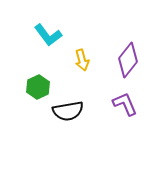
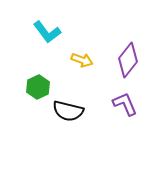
cyan L-shape: moved 1 px left, 3 px up
yellow arrow: rotated 55 degrees counterclockwise
black semicircle: rotated 24 degrees clockwise
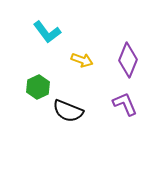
purple diamond: rotated 16 degrees counterclockwise
black semicircle: rotated 8 degrees clockwise
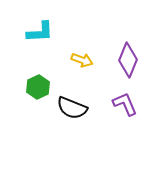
cyan L-shape: moved 7 px left; rotated 56 degrees counterclockwise
black semicircle: moved 4 px right, 3 px up
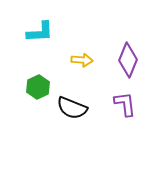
yellow arrow: rotated 15 degrees counterclockwise
purple L-shape: rotated 16 degrees clockwise
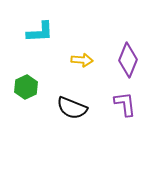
green hexagon: moved 12 px left
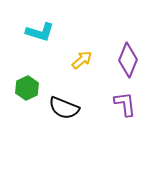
cyan L-shape: rotated 20 degrees clockwise
yellow arrow: rotated 45 degrees counterclockwise
green hexagon: moved 1 px right, 1 px down
black semicircle: moved 8 px left
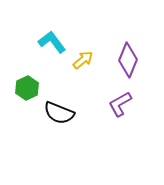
cyan L-shape: moved 12 px right, 10 px down; rotated 144 degrees counterclockwise
yellow arrow: moved 1 px right
purple L-shape: moved 5 px left; rotated 112 degrees counterclockwise
black semicircle: moved 5 px left, 5 px down
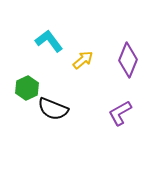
cyan L-shape: moved 3 px left, 1 px up
purple L-shape: moved 9 px down
black semicircle: moved 6 px left, 4 px up
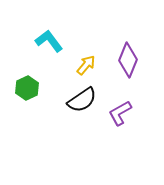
yellow arrow: moved 3 px right, 5 px down; rotated 10 degrees counterclockwise
black semicircle: moved 29 px right, 9 px up; rotated 56 degrees counterclockwise
